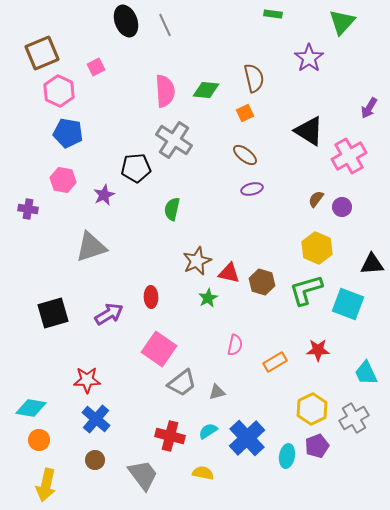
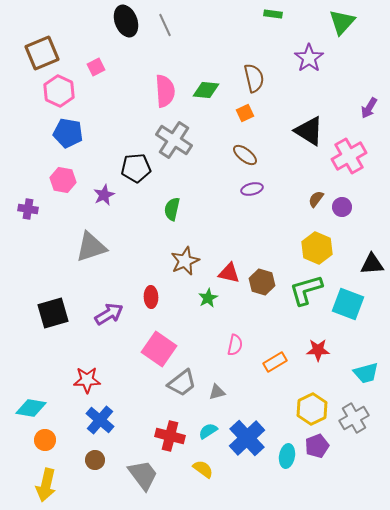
brown star at (197, 261): moved 12 px left
cyan trapezoid at (366, 373): rotated 80 degrees counterclockwise
blue cross at (96, 419): moved 4 px right, 1 px down
orange circle at (39, 440): moved 6 px right
yellow semicircle at (203, 473): moved 4 px up; rotated 25 degrees clockwise
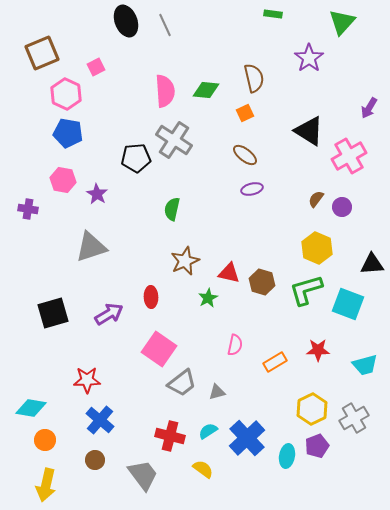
pink hexagon at (59, 91): moved 7 px right, 3 px down
black pentagon at (136, 168): moved 10 px up
purple star at (104, 195): moved 7 px left, 1 px up; rotated 15 degrees counterclockwise
cyan trapezoid at (366, 373): moved 1 px left, 8 px up
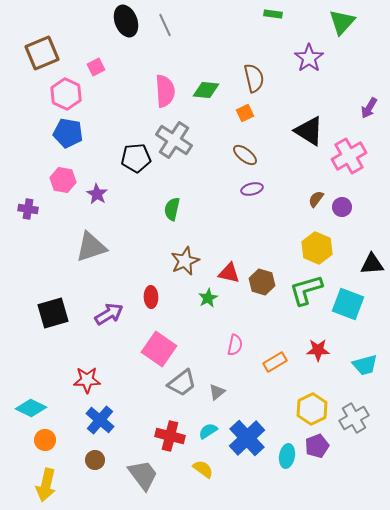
gray triangle at (217, 392): rotated 24 degrees counterclockwise
cyan diamond at (31, 408): rotated 16 degrees clockwise
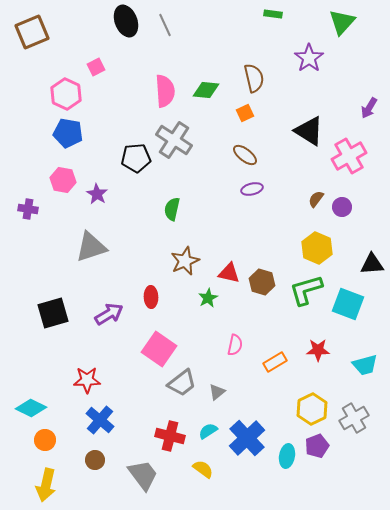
brown square at (42, 53): moved 10 px left, 21 px up
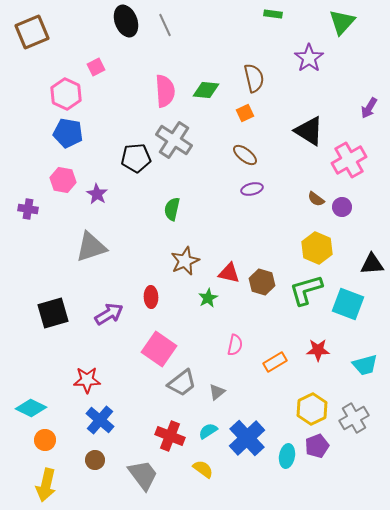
pink cross at (349, 156): moved 4 px down
brown semicircle at (316, 199): rotated 90 degrees counterclockwise
red cross at (170, 436): rotated 8 degrees clockwise
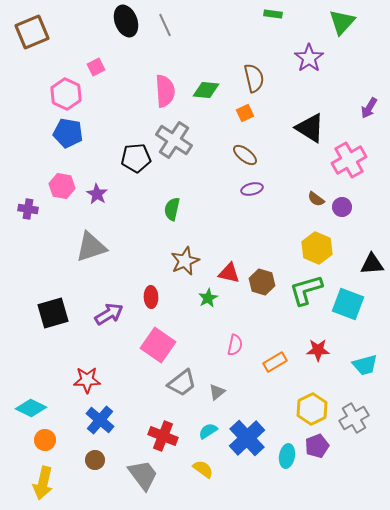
black triangle at (309, 131): moved 1 px right, 3 px up
pink hexagon at (63, 180): moved 1 px left, 6 px down
pink square at (159, 349): moved 1 px left, 4 px up
red cross at (170, 436): moved 7 px left
yellow arrow at (46, 485): moved 3 px left, 2 px up
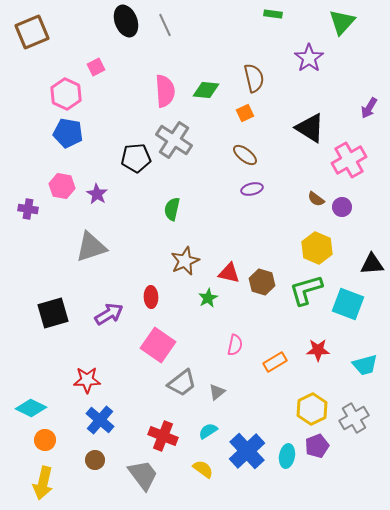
blue cross at (247, 438): moved 13 px down
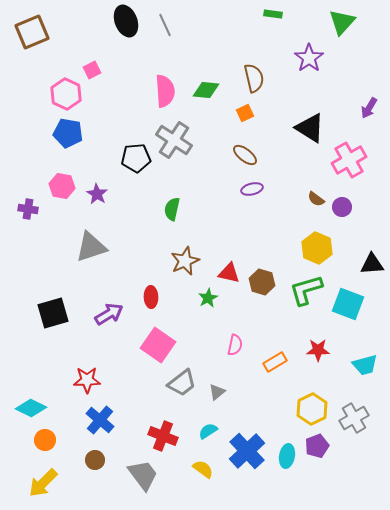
pink square at (96, 67): moved 4 px left, 3 px down
yellow arrow at (43, 483): rotated 32 degrees clockwise
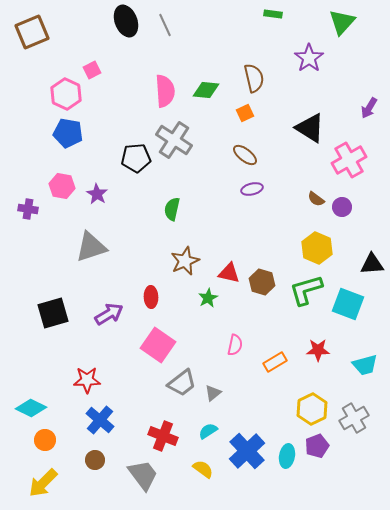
gray triangle at (217, 392): moved 4 px left, 1 px down
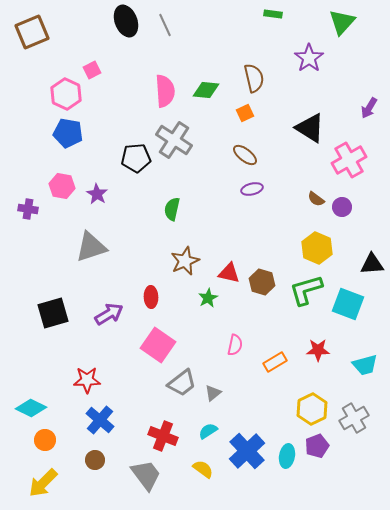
gray trapezoid at (143, 475): moved 3 px right
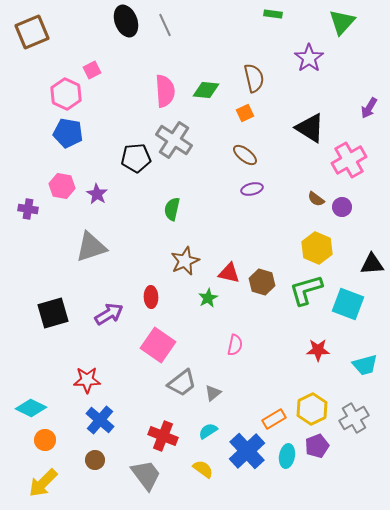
orange rectangle at (275, 362): moved 1 px left, 57 px down
